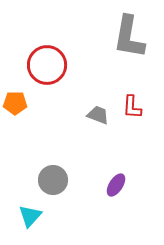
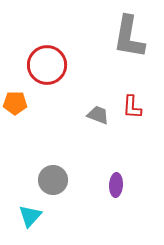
purple ellipse: rotated 30 degrees counterclockwise
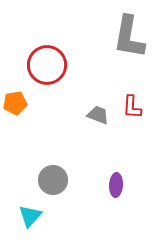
orange pentagon: rotated 10 degrees counterclockwise
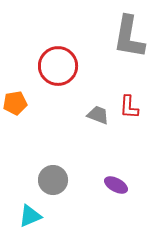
red circle: moved 11 px right, 1 px down
red L-shape: moved 3 px left
purple ellipse: rotated 65 degrees counterclockwise
cyan triangle: rotated 25 degrees clockwise
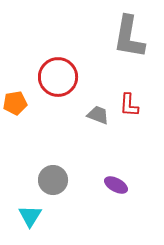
red circle: moved 11 px down
red L-shape: moved 2 px up
cyan triangle: rotated 35 degrees counterclockwise
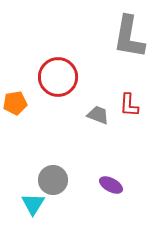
purple ellipse: moved 5 px left
cyan triangle: moved 3 px right, 12 px up
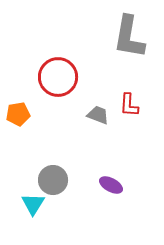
orange pentagon: moved 3 px right, 11 px down
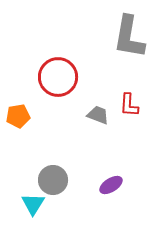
orange pentagon: moved 2 px down
purple ellipse: rotated 60 degrees counterclockwise
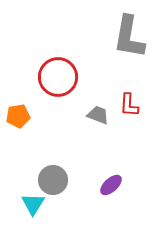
purple ellipse: rotated 10 degrees counterclockwise
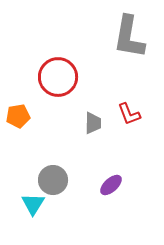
red L-shape: moved 9 px down; rotated 25 degrees counterclockwise
gray trapezoid: moved 5 px left, 8 px down; rotated 70 degrees clockwise
